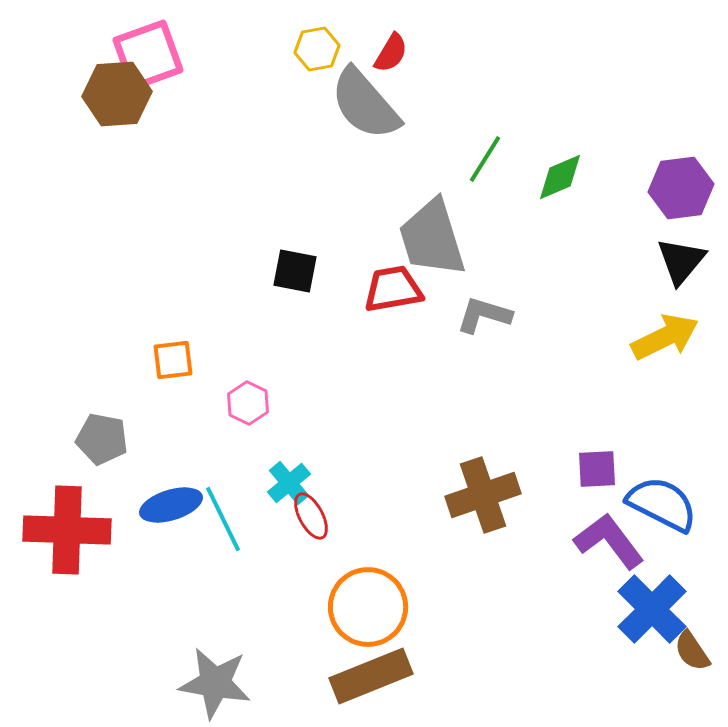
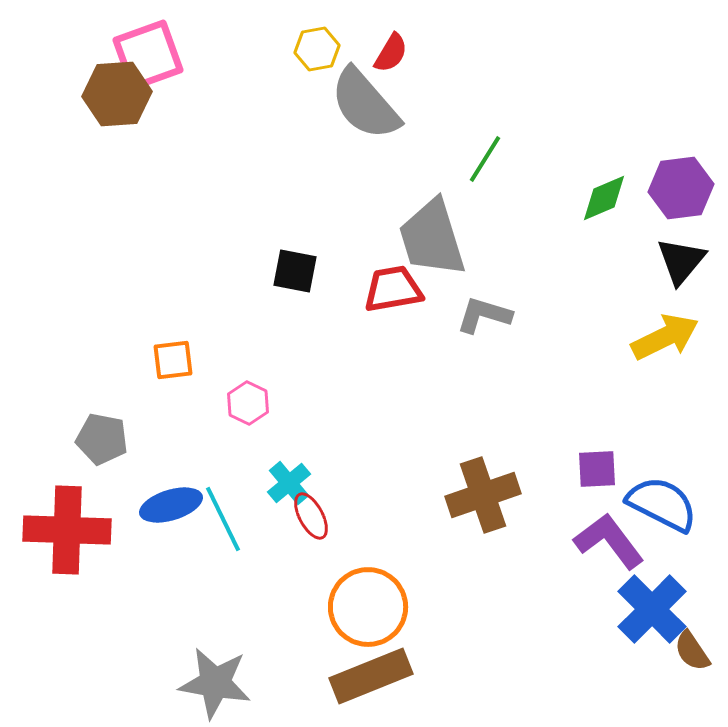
green diamond: moved 44 px right, 21 px down
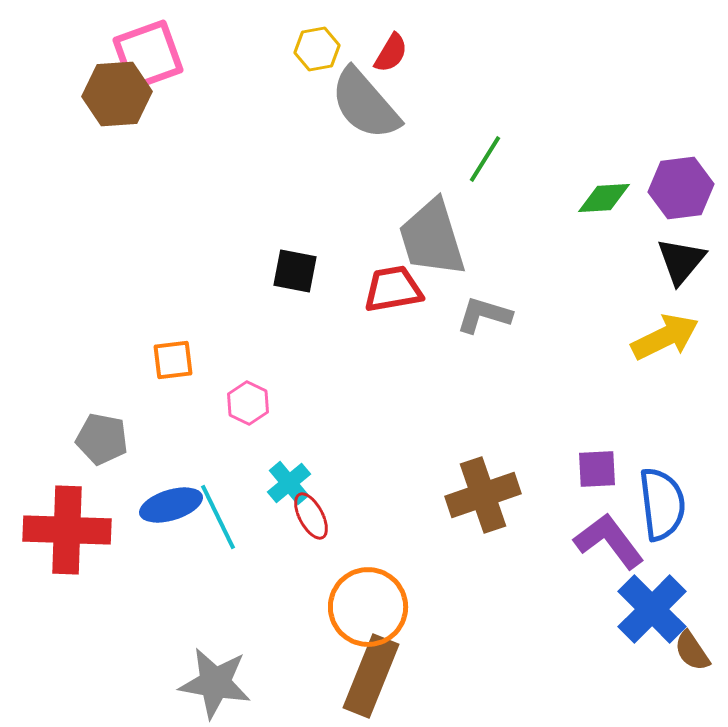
green diamond: rotated 20 degrees clockwise
blue semicircle: rotated 56 degrees clockwise
cyan line: moved 5 px left, 2 px up
brown rectangle: rotated 46 degrees counterclockwise
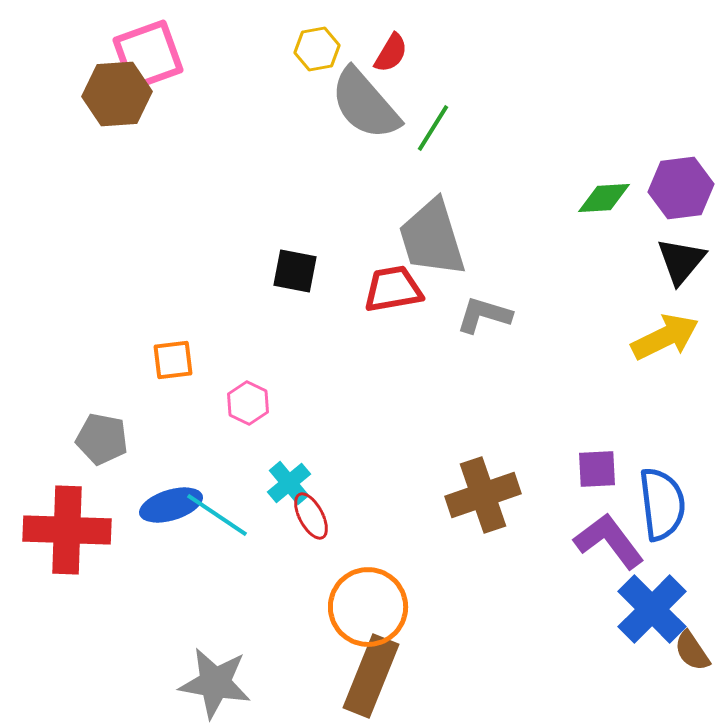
green line: moved 52 px left, 31 px up
cyan line: moved 1 px left, 2 px up; rotated 30 degrees counterclockwise
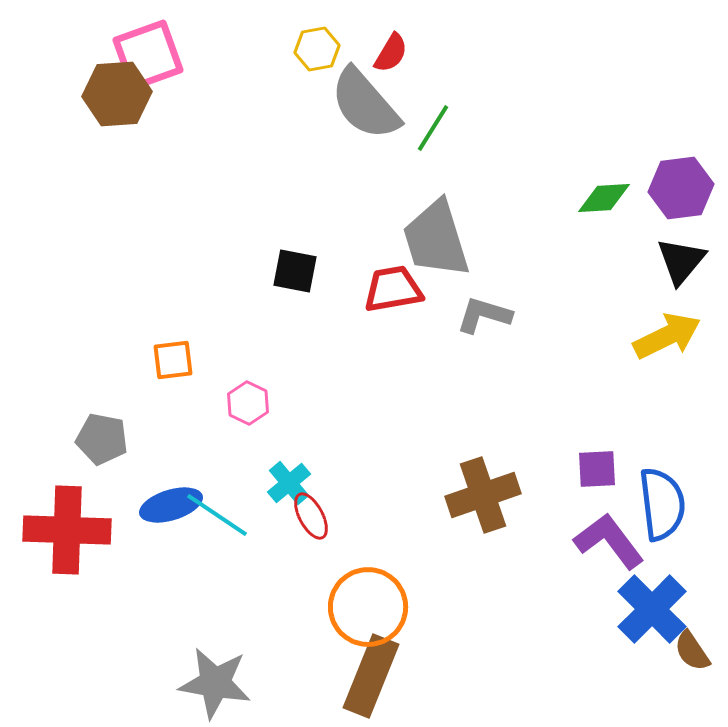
gray trapezoid: moved 4 px right, 1 px down
yellow arrow: moved 2 px right, 1 px up
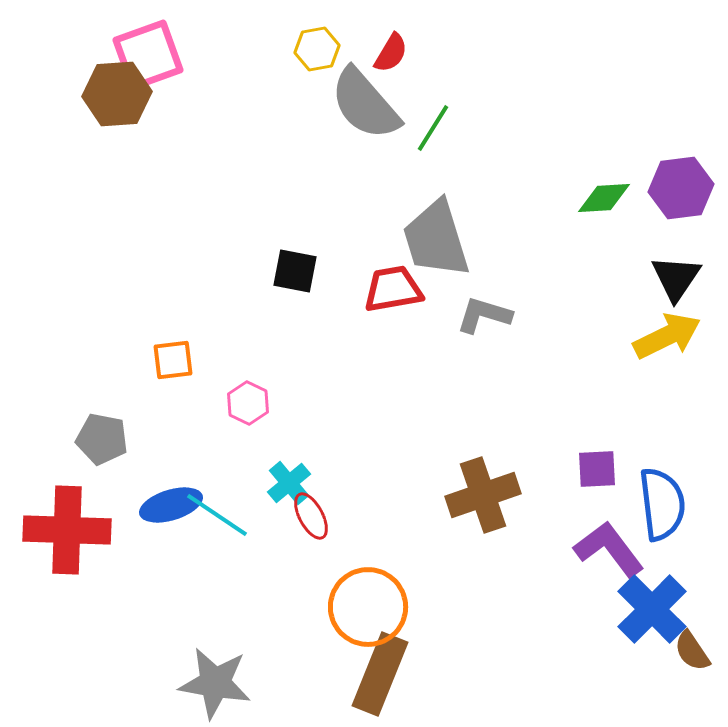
black triangle: moved 5 px left, 17 px down; rotated 6 degrees counterclockwise
purple L-shape: moved 8 px down
brown rectangle: moved 9 px right, 2 px up
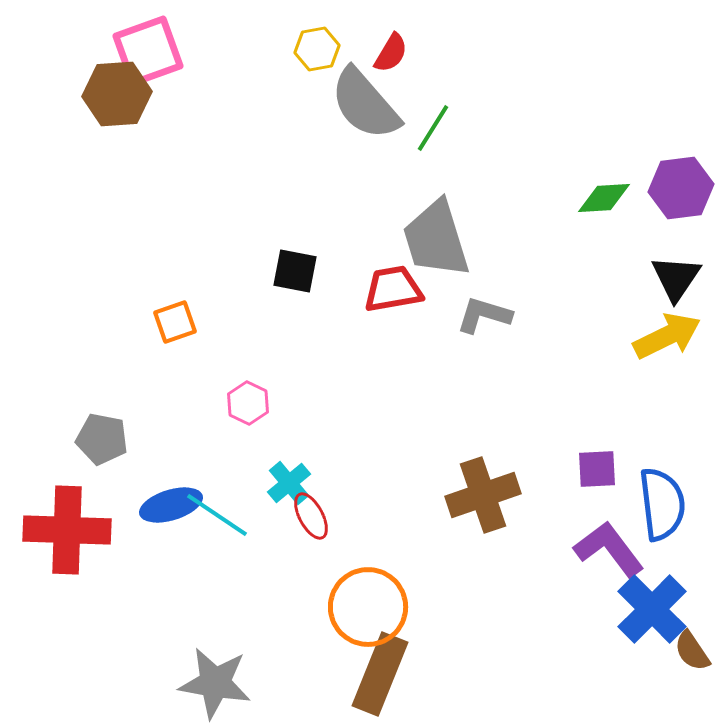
pink square: moved 4 px up
orange square: moved 2 px right, 38 px up; rotated 12 degrees counterclockwise
